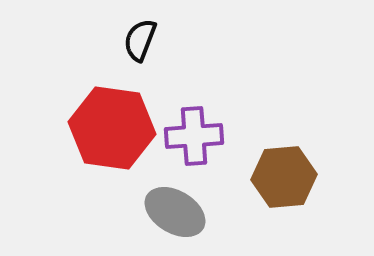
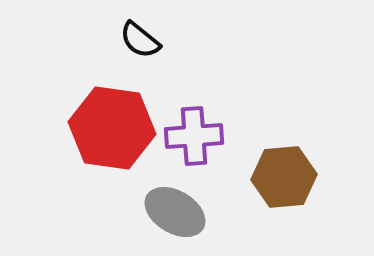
black semicircle: rotated 72 degrees counterclockwise
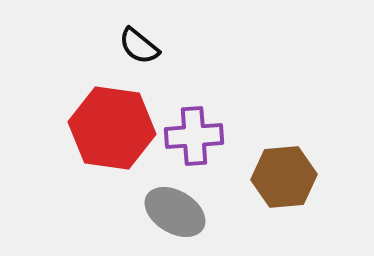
black semicircle: moved 1 px left, 6 px down
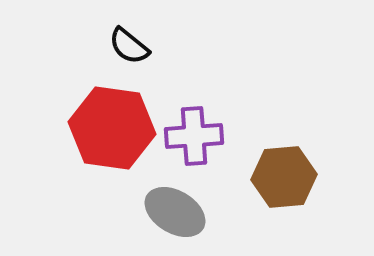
black semicircle: moved 10 px left
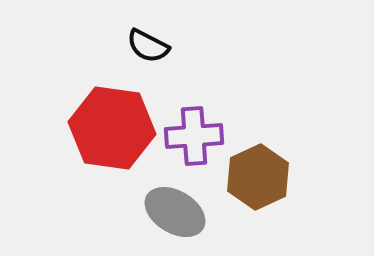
black semicircle: moved 19 px right; rotated 12 degrees counterclockwise
brown hexagon: moved 26 px left; rotated 20 degrees counterclockwise
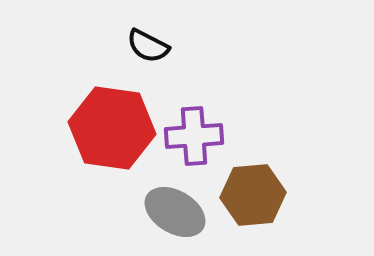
brown hexagon: moved 5 px left, 18 px down; rotated 20 degrees clockwise
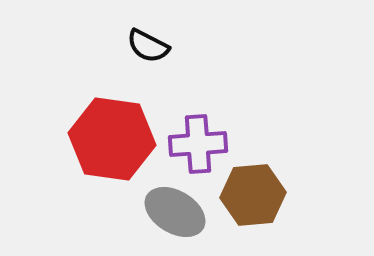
red hexagon: moved 11 px down
purple cross: moved 4 px right, 8 px down
